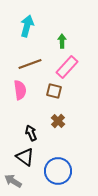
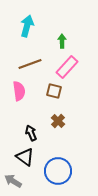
pink semicircle: moved 1 px left, 1 px down
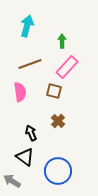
pink semicircle: moved 1 px right, 1 px down
gray arrow: moved 1 px left
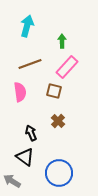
blue circle: moved 1 px right, 2 px down
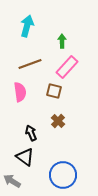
blue circle: moved 4 px right, 2 px down
